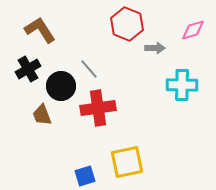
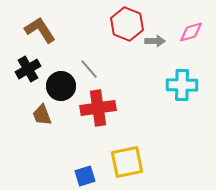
pink diamond: moved 2 px left, 2 px down
gray arrow: moved 7 px up
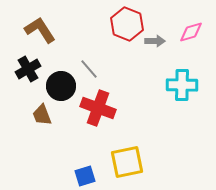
red cross: rotated 28 degrees clockwise
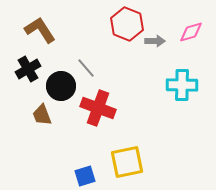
gray line: moved 3 px left, 1 px up
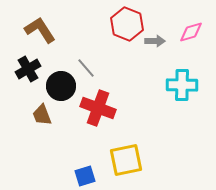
yellow square: moved 1 px left, 2 px up
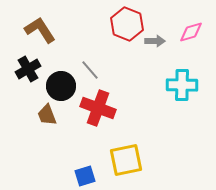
gray line: moved 4 px right, 2 px down
brown trapezoid: moved 5 px right
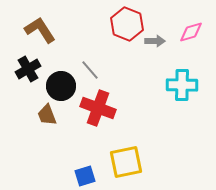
yellow square: moved 2 px down
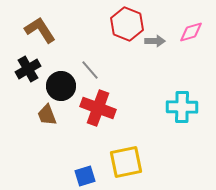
cyan cross: moved 22 px down
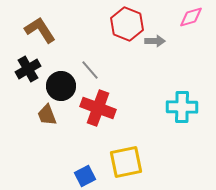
pink diamond: moved 15 px up
blue square: rotated 10 degrees counterclockwise
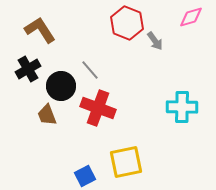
red hexagon: moved 1 px up
gray arrow: rotated 54 degrees clockwise
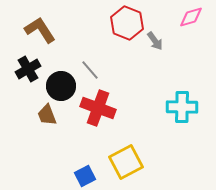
yellow square: rotated 16 degrees counterclockwise
